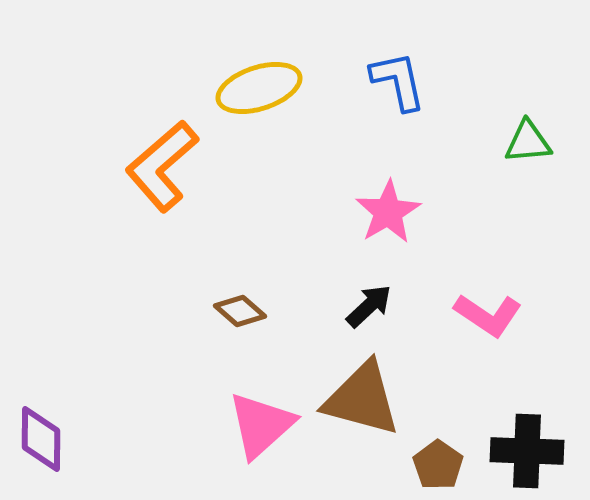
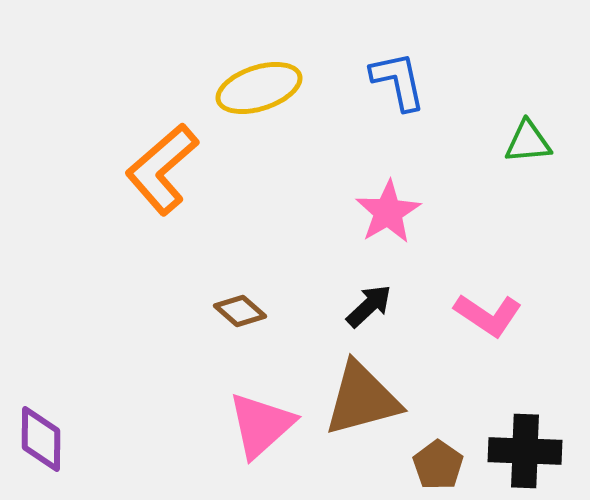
orange L-shape: moved 3 px down
brown triangle: rotated 30 degrees counterclockwise
black cross: moved 2 px left
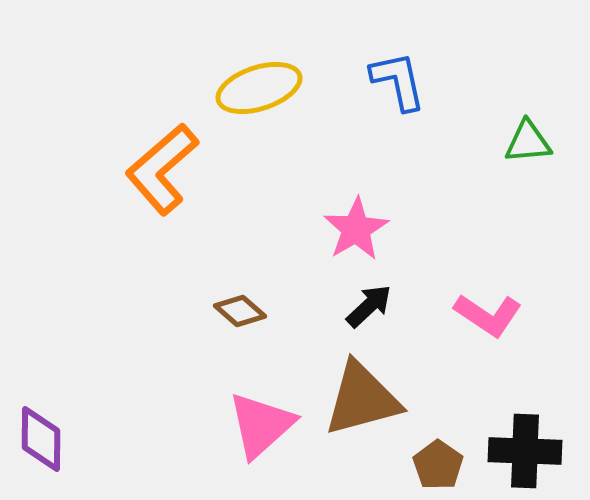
pink star: moved 32 px left, 17 px down
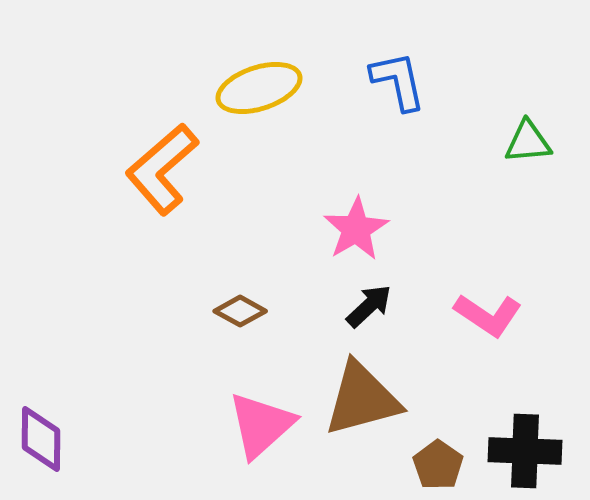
brown diamond: rotated 12 degrees counterclockwise
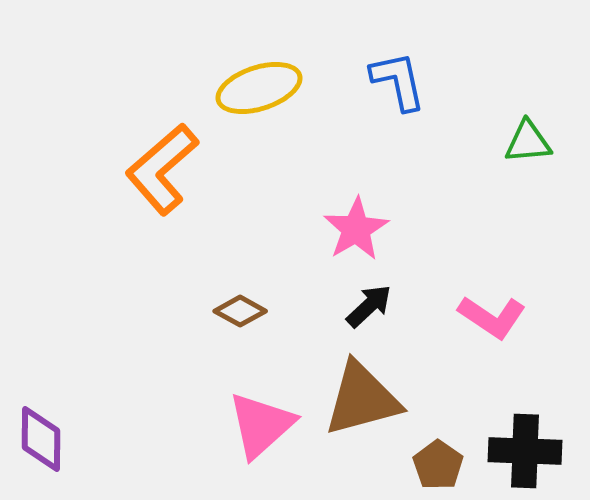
pink L-shape: moved 4 px right, 2 px down
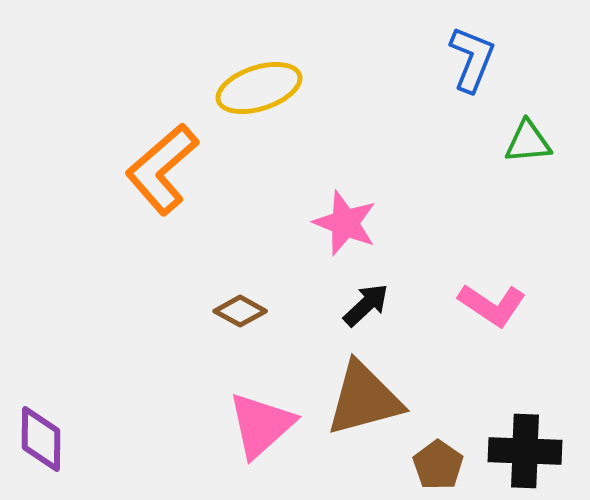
blue L-shape: moved 74 px right, 22 px up; rotated 34 degrees clockwise
pink star: moved 11 px left, 6 px up; rotated 20 degrees counterclockwise
black arrow: moved 3 px left, 1 px up
pink L-shape: moved 12 px up
brown triangle: moved 2 px right
